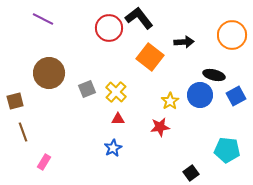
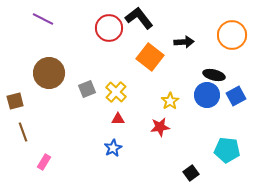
blue circle: moved 7 px right
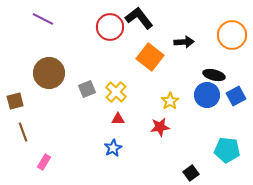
red circle: moved 1 px right, 1 px up
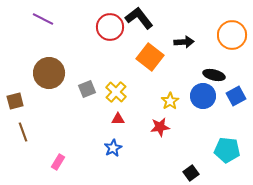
blue circle: moved 4 px left, 1 px down
pink rectangle: moved 14 px right
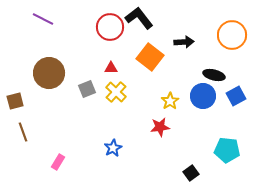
red triangle: moved 7 px left, 51 px up
